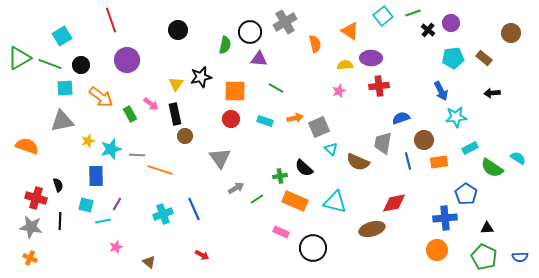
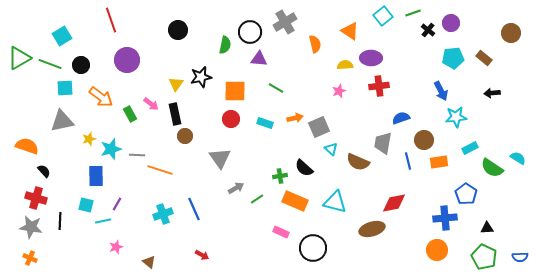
cyan rectangle at (265, 121): moved 2 px down
yellow star at (88, 141): moved 1 px right, 2 px up
black semicircle at (58, 185): moved 14 px left, 14 px up; rotated 24 degrees counterclockwise
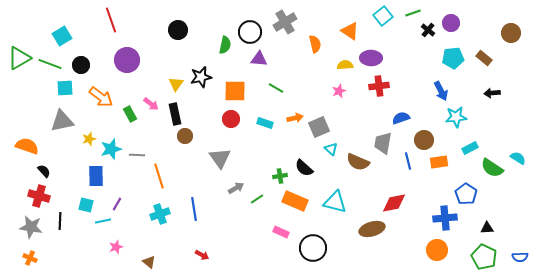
orange line at (160, 170): moved 1 px left, 6 px down; rotated 55 degrees clockwise
red cross at (36, 198): moved 3 px right, 2 px up
blue line at (194, 209): rotated 15 degrees clockwise
cyan cross at (163, 214): moved 3 px left
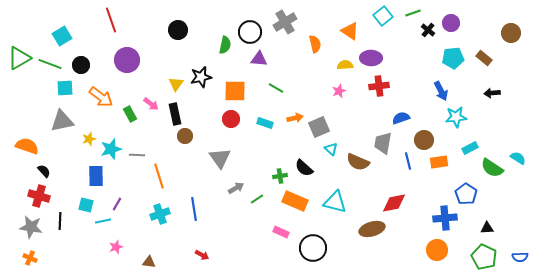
brown triangle at (149, 262): rotated 32 degrees counterclockwise
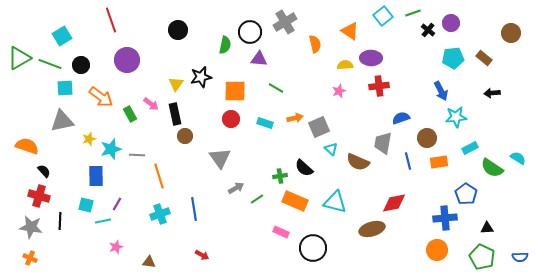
brown circle at (424, 140): moved 3 px right, 2 px up
green pentagon at (484, 257): moved 2 px left
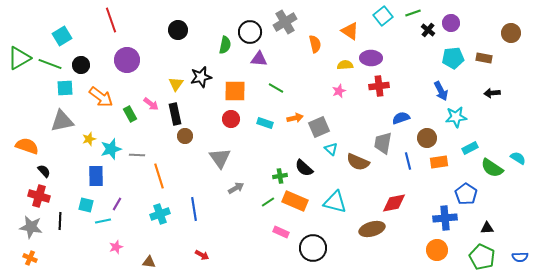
brown rectangle at (484, 58): rotated 28 degrees counterclockwise
green line at (257, 199): moved 11 px right, 3 px down
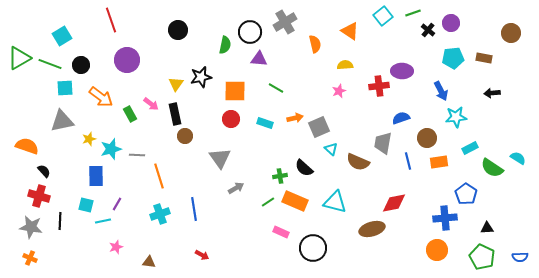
purple ellipse at (371, 58): moved 31 px right, 13 px down
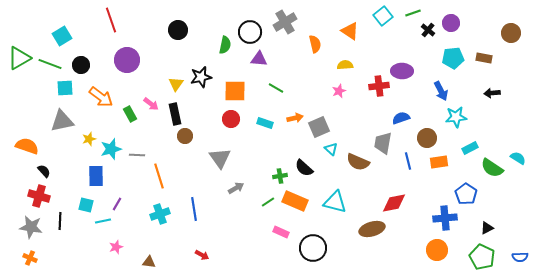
black triangle at (487, 228): rotated 24 degrees counterclockwise
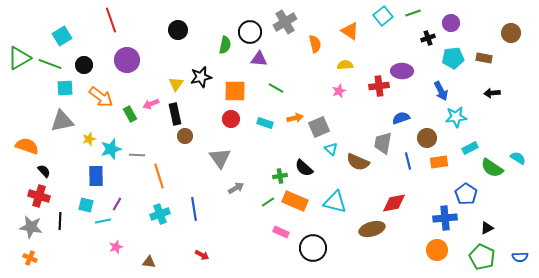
black cross at (428, 30): moved 8 px down; rotated 32 degrees clockwise
black circle at (81, 65): moved 3 px right
pink arrow at (151, 104): rotated 119 degrees clockwise
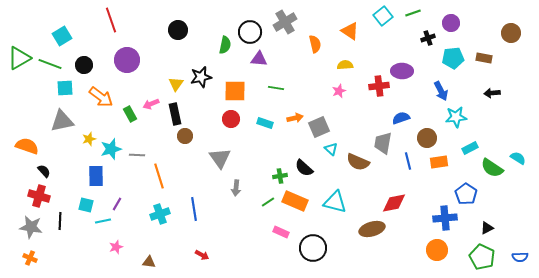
green line at (276, 88): rotated 21 degrees counterclockwise
gray arrow at (236, 188): rotated 126 degrees clockwise
